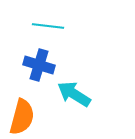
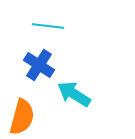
blue cross: rotated 16 degrees clockwise
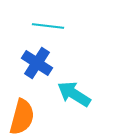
blue cross: moved 2 px left, 2 px up
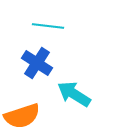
orange semicircle: moved 1 px up; rotated 57 degrees clockwise
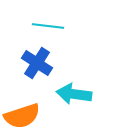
cyan arrow: rotated 24 degrees counterclockwise
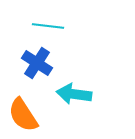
orange semicircle: moved 1 px right, 1 px up; rotated 75 degrees clockwise
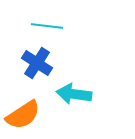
cyan line: moved 1 px left
orange semicircle: rotated 90 degrees counterclockwise
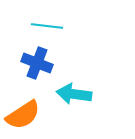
blue cross: rotated 12 degrees counterclockwise
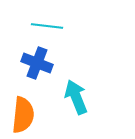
cyan arrow: moved 2 px right, 3 px down; rotated 60 degrees clockwise
orange semicircle: rotated 51 degrees counterclockwise
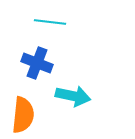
cyan line: moved 3 px right, 4 px up
cyan arrow: moved 3 px left, 1 px up; rotated 124 degrees clockwise
